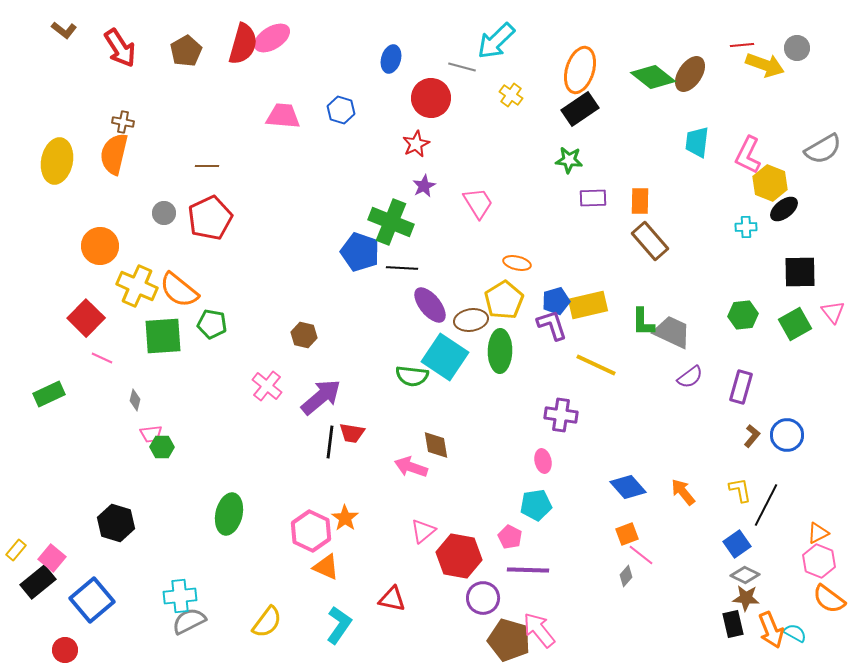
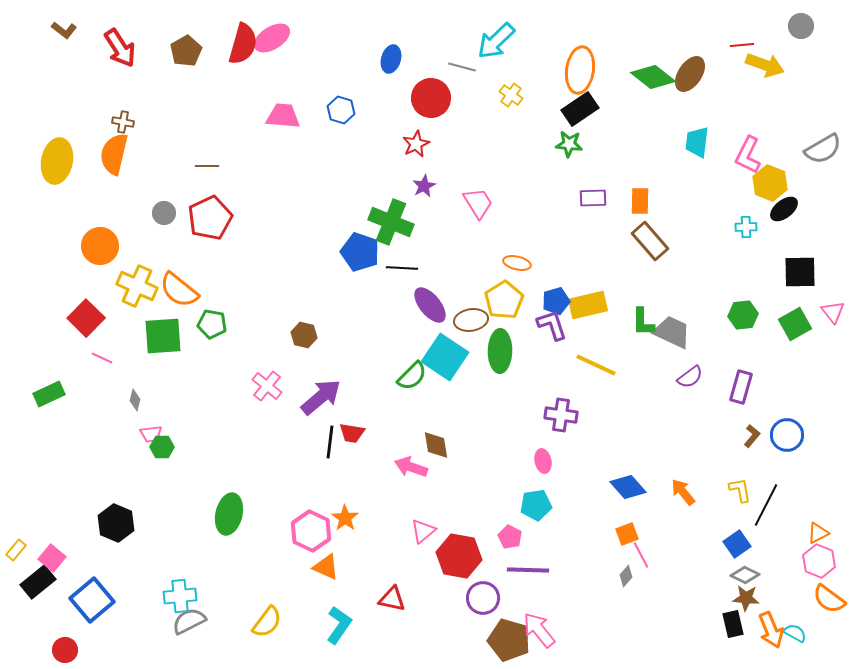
gray circle at (797, 48): moved 4 px right, 22 px up
orange ellipse at (580, 70): rotated 9 degrees counterclockwise
green star at (569, 160): moved 16 px up
green semicircle at (412, 376): rotated 52 degrees counterclockwise
black hexagon at (116, 523): rotated 6 degrees clockwise
pink line at (641, 555): rotated 24 degrees clockwise
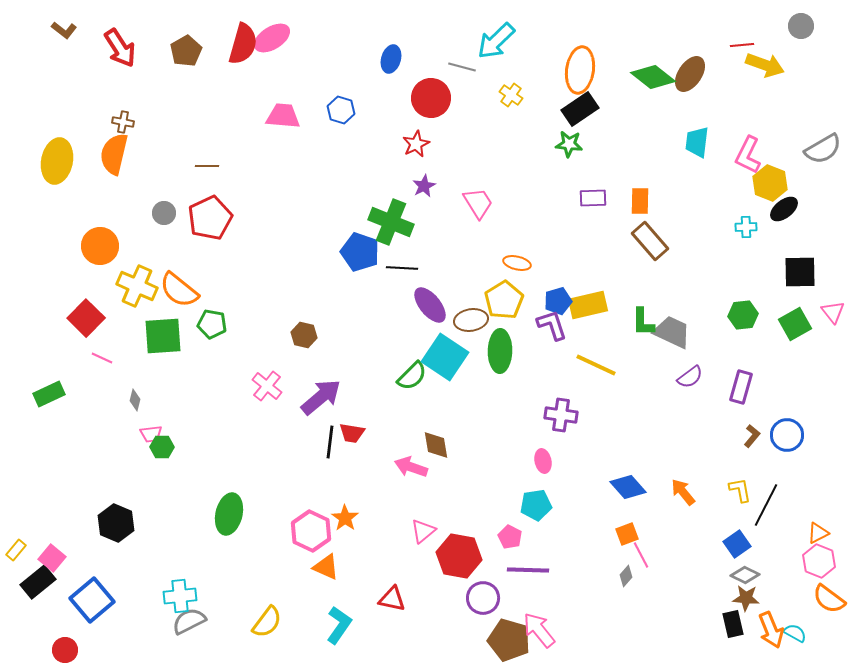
blue pentagon at (556, 301): moved 2 px right
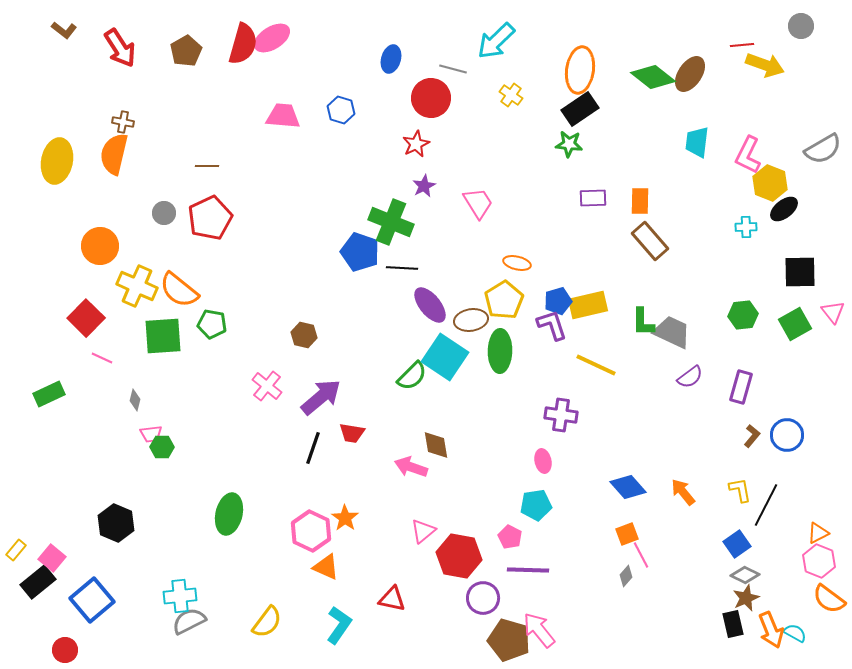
gray line at (462, 67): moved 9 px left, 2 px down
black line at (330, 442): moved 17 px left, 6 px down; rotated 12 degrees clockwise
brown star at (746, 598): rotated 28 degrees counterclockwise
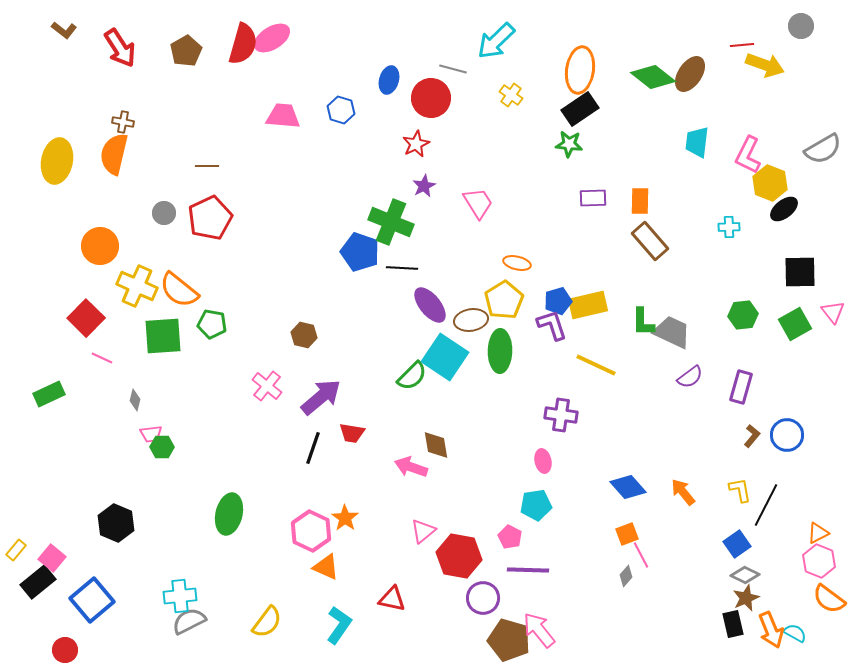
blue ellipse at (391, 59): moved 2 px left, 21 px down
cyan cross at (746, 227): moved 17 px left
